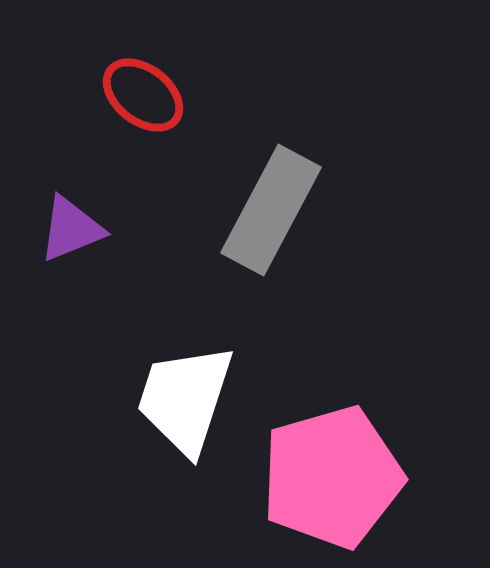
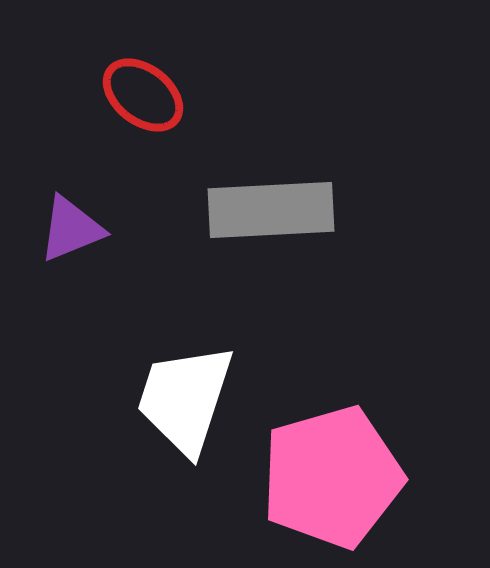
gray rectangle: rotated 59 degrees clockwise
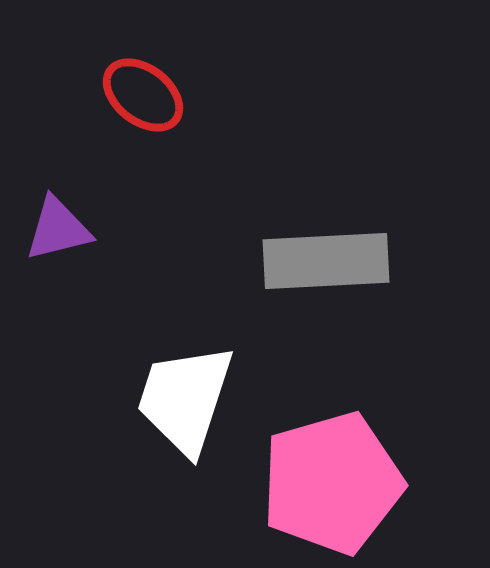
gray rectangle: moved 55 px right, 51 px down
purple triangle: moved 13 px left; rotated 8 degrees clockwise
pink pentagon: moved 6 px down
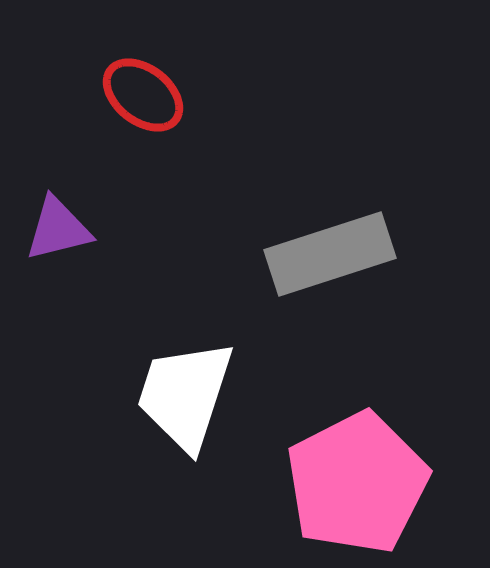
gray rectangle: moved 4 px right, 7 px up; rotated 15 degrees counterclockwise
white trapezoid: moved 4 px up
pink pentagon: moved 25 px right; rotated 11 degrees counterclockwise
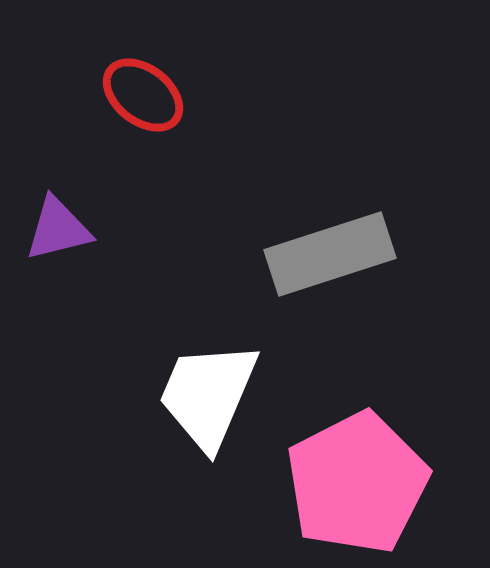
white trapezoid: moved 23 px right; rotated 5 degrees clockwise
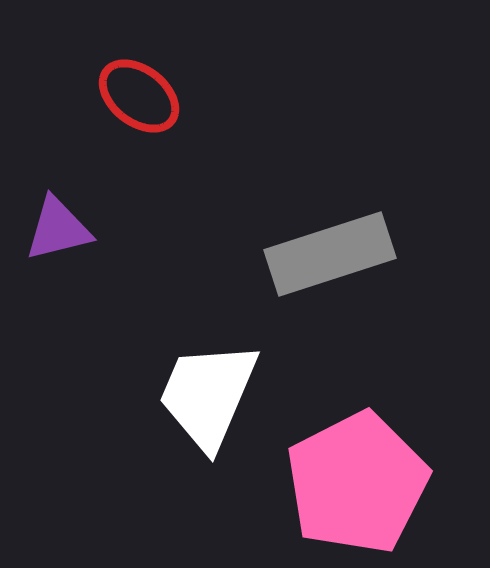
red ellipse: moved 4 px left, 1 px down
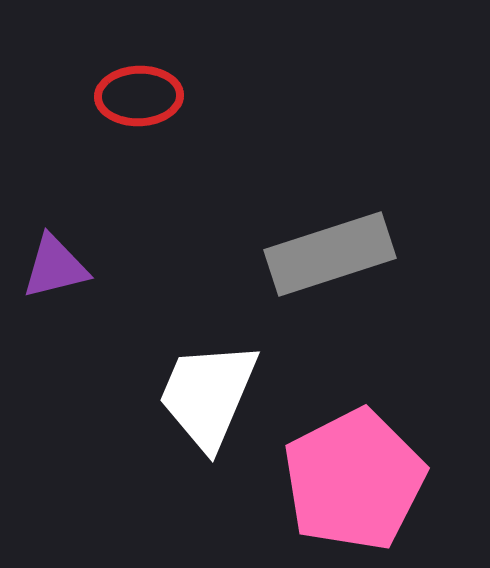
red ellipse: rotated 40 degrees counterclockwise
purple triangle: moved 3 px left, 38 px down
pink pentagon: moved 3 px left, 3 px up
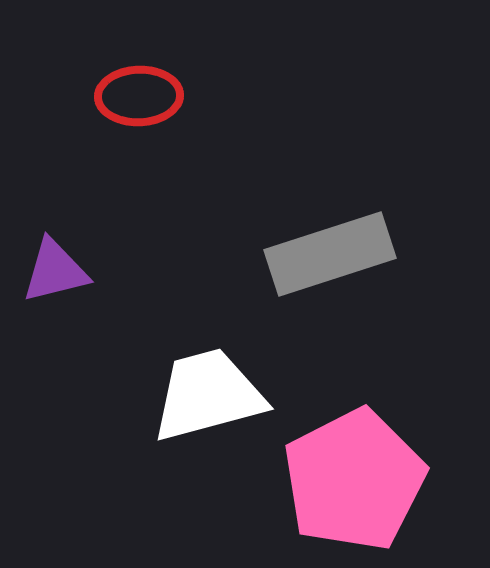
purple triangle: moved 4 px down
white trapezoid: rotated 52 degrees clockwise
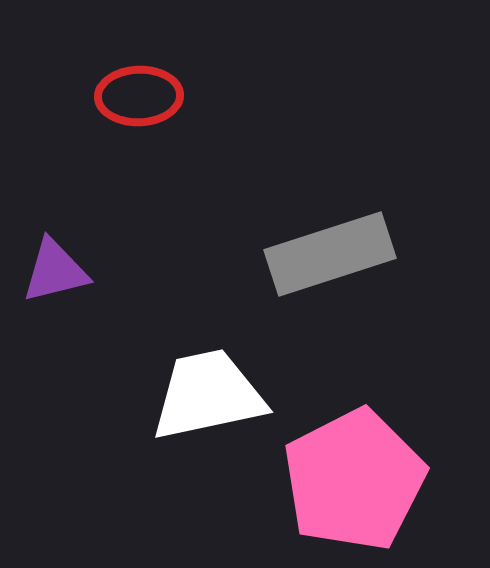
white trapezoid: rotated 3 degrees clockwise
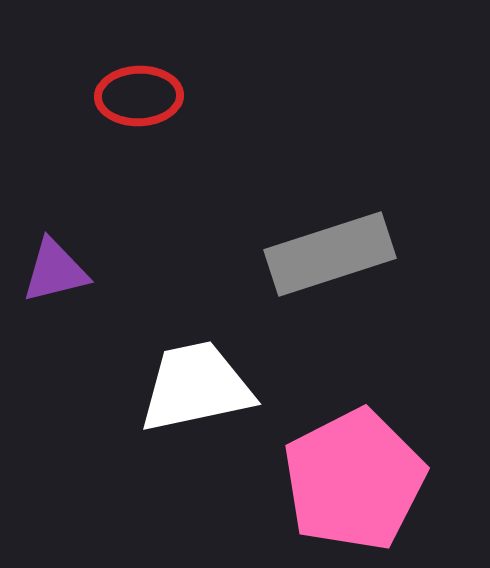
white trapezoid: moved 12 px left, 8 px up
